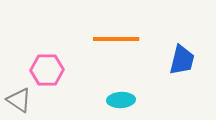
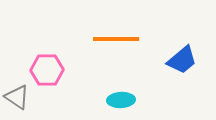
blue trapezoid: rotated 36 degrees clockwise
gray triangle: moved 2 px left, 3 px up
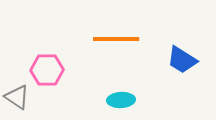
blue trapezoid: rotated 72 degrees clockwise
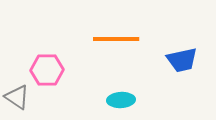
blue trapezoid: rotated 44 degrees counterclockwise
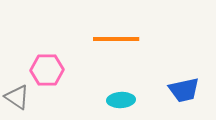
blue trapezoid: moved 2 px right, 30 px down
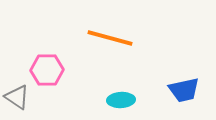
orange line: moved 6 px left, 1 px up; rotated 15 degrees clockwise
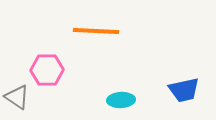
orange line: moved 14 px left, 7 px up; rotated 12 degrees counterclockwise
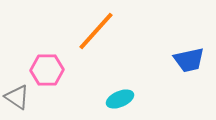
orange line: rotated 51 degrees counterclockwise
blue trapezoid: moved 5 px right, 30 px up
cyan ellipse: moved 1 px left, 1 px up; rotated 20 degrees counterclockwise
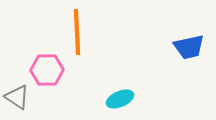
orange line: moved 19 px left, 1 px down; rotated 45 degrees counterclockwise
blue trapezoid: moved 13 px up
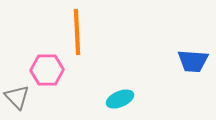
blue trapezoid: moved 4 px right, 14 px down; rotated 16 degrees clockwise
gray triangle: rotated 12 degrees clockwise
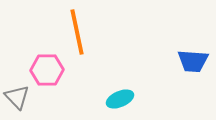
orange line: rotated 9 degrees counterclockwise
